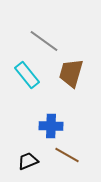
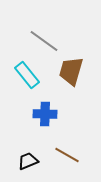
brown trapezoid: moved 2 px up
blue cross: moved 6 px left, 12 px up
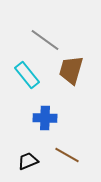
gray line: moved 1 px right, 1 px up
brown trapezoid: moved 1 px up
blue cross: moved 4 px down
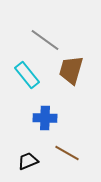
brown line: moved 2 px up
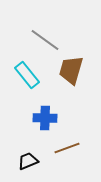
brown line: moved 5 px up; rotated 50 degrees counterclockwise
